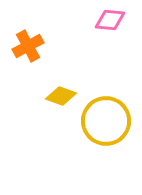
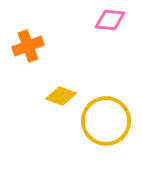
orange cross: rotated 8 degrees clockwise
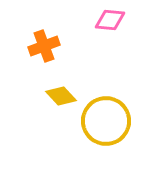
orange cross: moved 16 px right
yellow diamond: rotated 28 degrees clockwise
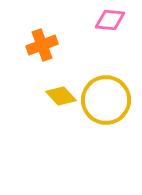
orange cross: moved 2 px left, 1 px up
yellow circle: moved 21 px up
